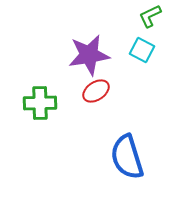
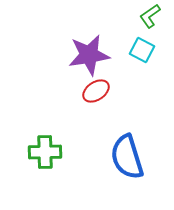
green L-shape: rotated 10 degrees counterclockwise
green cross: moved 5 px right, 49 px down
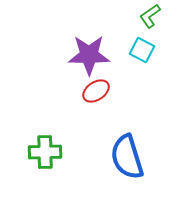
purple star: rotated 9 degrees clockwise
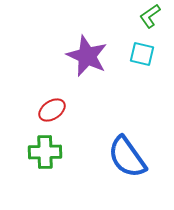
cyan square: moved 4 px down; rotated 15 degrees counterclockwise
purple star: moved 2 px left, 1 px down; rotated 24 degrees clockwise
red ellipse: moved 44 px left, 19 px down
blue semicircle: rotated 18 degrees counterclockwise
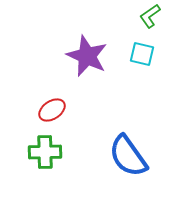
blue semicircle: moved 1 px right, 1 px up
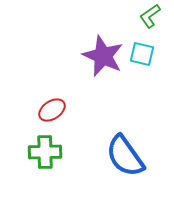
purple star: moved 16 px right
blue semicircle: moved 3 px left
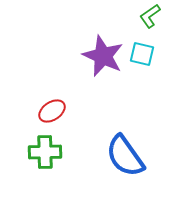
red ellipse: moved 1 px down
